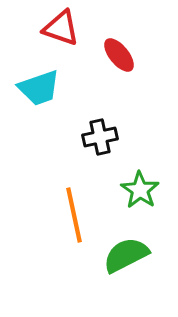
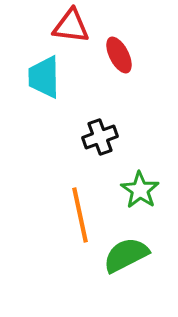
red triangle: moved 10 px right, 2 px up; rotated 12 degrees counterclockwise
red ellipse: rotated 12 degrees clockwise
cyan trapezoid: moved 5 px right, 11 px up; rotated 108 degrees clockwise
black cross: rotated 8 degrees counterclockwise
orange line: moved 6 px right
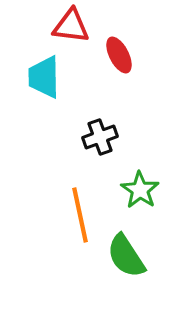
green semicircle: moved 1 px down; rotated 96 degrees counterclockwise
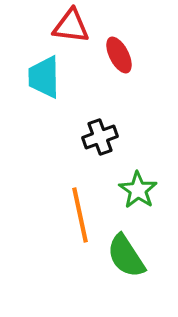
green star: moved 2 px left
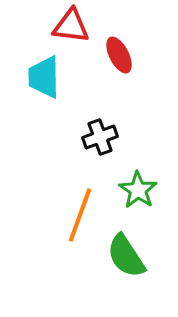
orange line: rotated 32 degrees clockwise
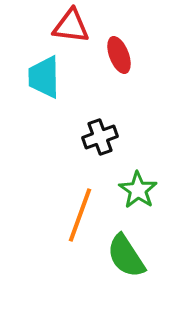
red ellipse: rotated 6 degrees clockwise
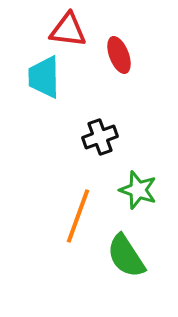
red triangle: moved 3 px left, 4 px down
green star: rotated 15 degrees counterclockwise
orange line: moved 2 px left, 1 px down
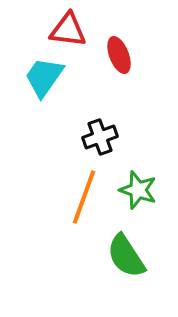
cyan trapezoid: rotated 36 degrees clockwise
orange line: moved 6 px right, 19 px up
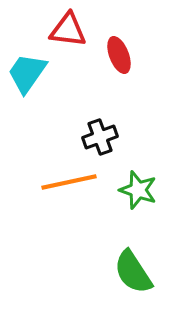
cyan trapezoid: moved 17 px left, 4 px up
orange line: moved 15 px left, 15 px up; rotated 58 degrees clockwise
green semicircle: moved 7 px right, 16 px down
